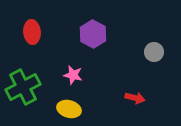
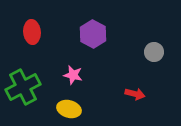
red arrow: moved 4 px up
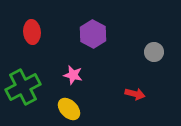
yellow ellipse: rotated 30 degrees clockwise
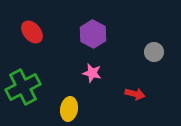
red ellipse: rotated 35 degrees counterclockwise
pink star: moved 19 px right, 2 px up
yellow ellipse: rotated 55 degrees clockwise
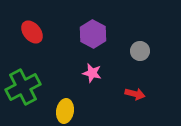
gray circle: moved 14 px left, 1 px up
yellow ellipse: moved 4 px left, 2 px down
